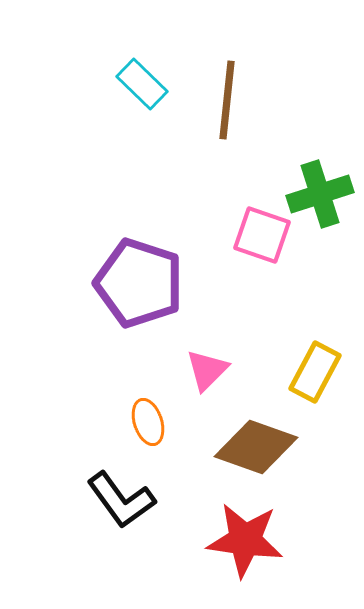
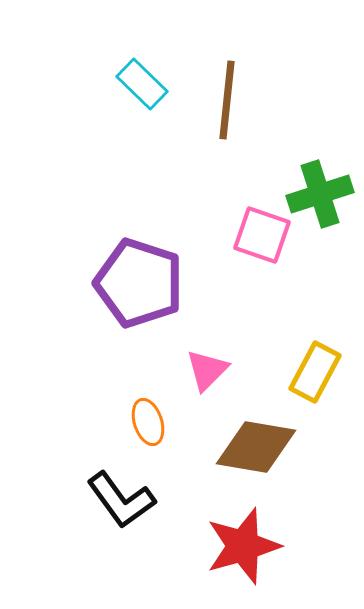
brown diamond: rotated 10 degrees counterclockwise
red star: moved 2 px left, 6 px down; rotated 24 degrees counterclockwise
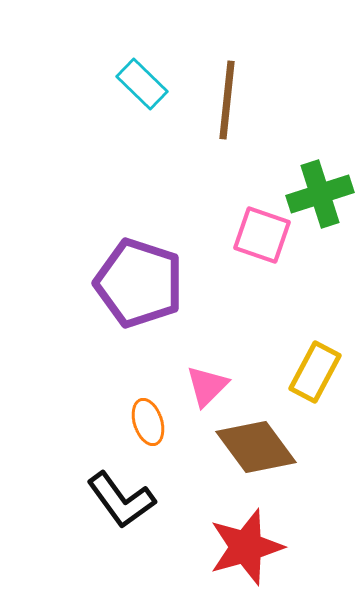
pink triangle: moved 16 px down
brown diamond: rotated 44 degrees clockwise
red star: moved 3 px right, 1 px down
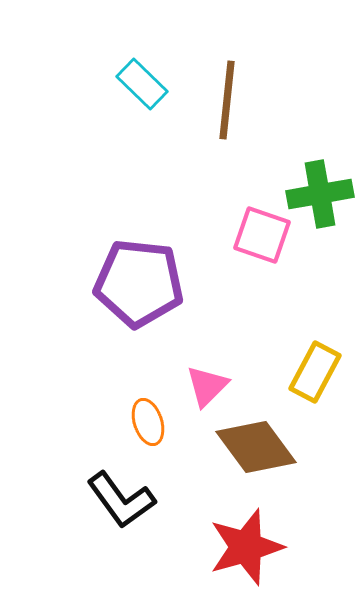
green cross: rotated 8 degrees clockwise
purple pentagon: rotated 12 degrees counterclockwise
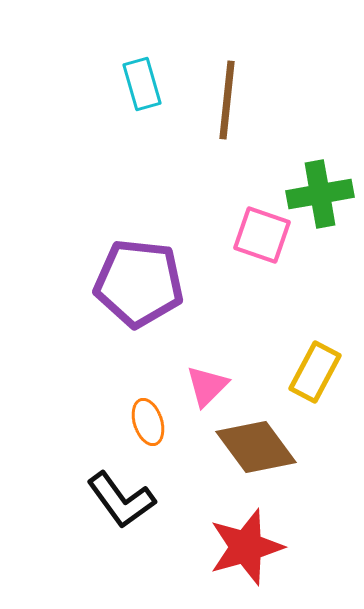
cyan rectangle: rotated 30 degrees clockwise
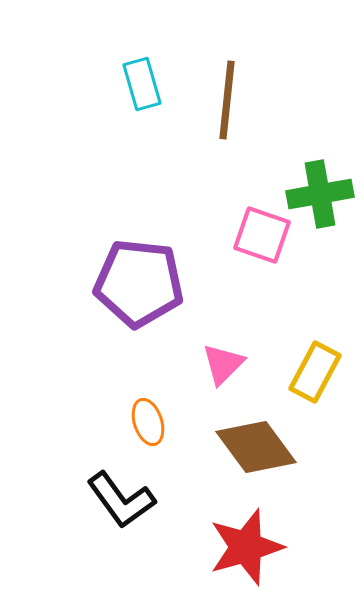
pink triangle: moved 16 px right, 22 px up
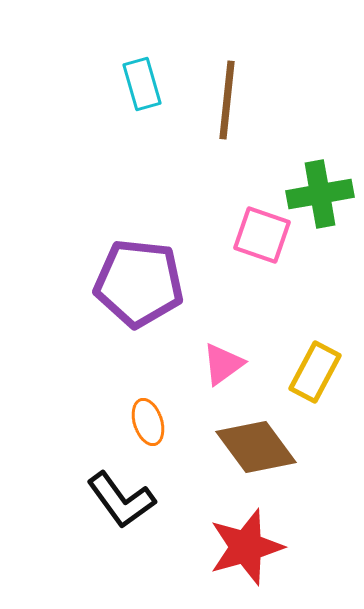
pink triangle: rotated 9 degrees clockwise
